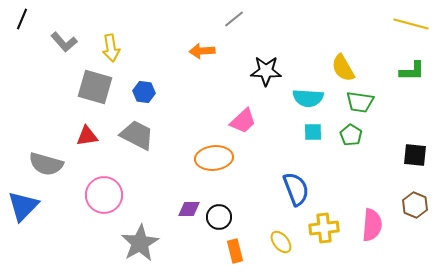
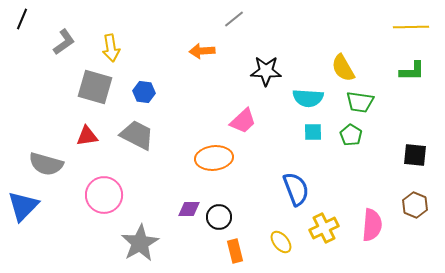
yellow line: moved 3 px down; rotated 16 degrees counterclockwise
gray L-shape: rotated 84 degrees counterclockwise
yellow cross: rotated 20 degrees counterclockwise
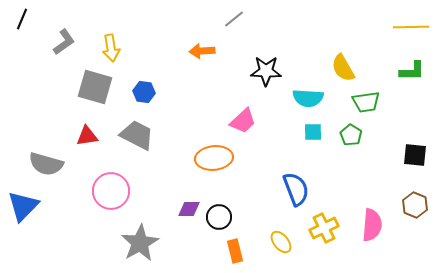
green trapezoid: moved 6 px right; rotated 16 degrees counterclockwise
pink circle: moved 7 px right, 4 px up
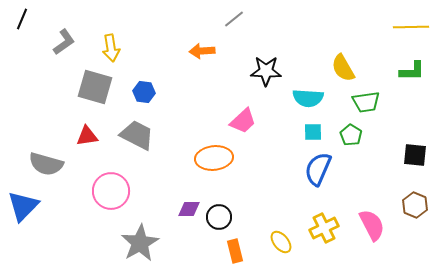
blue semicircle: moved 22 px right, 20 px up; rotated 136 degrees counterclockwise
pink semicircle: rotated 32 degrees counterclockwise
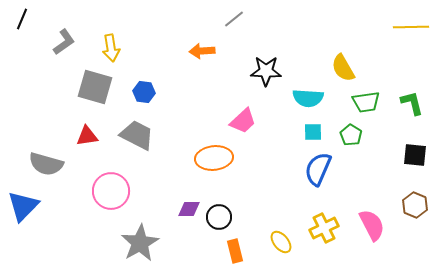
green L-shape: moved 32 px down; rotated 104 degrees counterclockwise
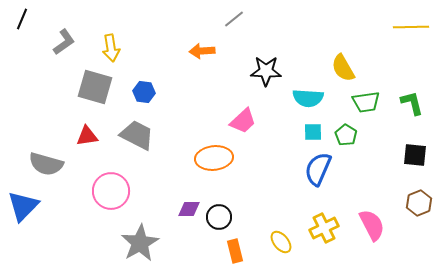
green pentagon: moved 5 px left
brown hexagon: moved 4 px right, 2 px up; rotated 15 degrees clockwise
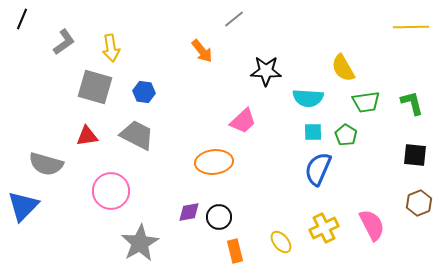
orange arrow: rotated 125 degrees counterclockwise
orange ellipse: moved 4 px down
purple diamond: moved 3 px down; rotated 10 degrees counterclockwise
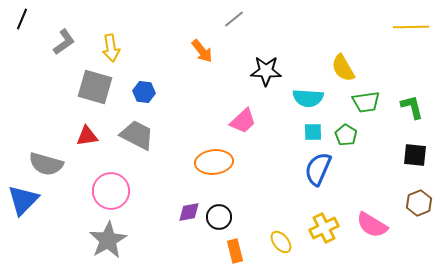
green L-shape: moved 4 px down
blue triangle: moved 6 px up
pink semicircle: rotated 148 degrees clockwise
gray star: moved 32 px left, 3 px up
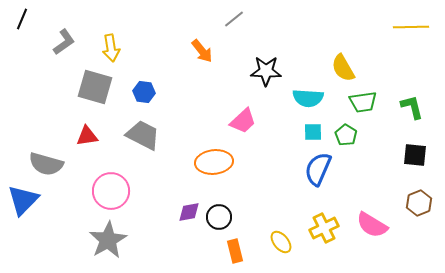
green trapezoid: moved 3 px left
gray trapezoid: moved 6 px right
